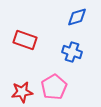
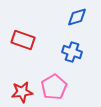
red rectangle: moved 2 px left
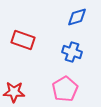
pink pentagon: moved 11 px right, 2 px down
red star: moved 8 px left; rotated 10 degrees clockwise
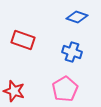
blue diamond: rotated 35 degrees clockwise
red star: moved 1 px up; rotated 15 degrees clockwise
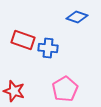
blue cross: moved 24 px left, 4 px up; rotated 12 degrees counterclockwise
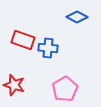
blue diamond: rotated 10 degrees clockwise
red star: moved 6 px up
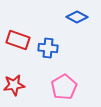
red rectangle: moved 5 px left
red star: rotated 25 degrees counterclockwise
pink pentagon: moved 1 px left, 2 px up
